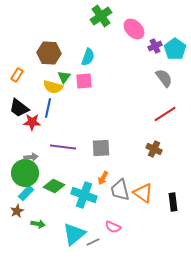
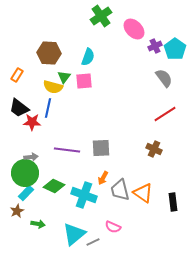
purple line: moved 4 px right, 3 px down
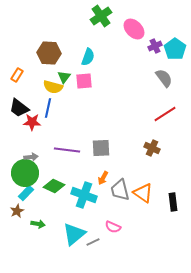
brown cross: moved 2 px left, 1 px up
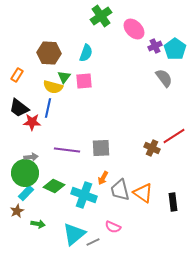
cyan semicircle: moved 2 px left, 4 px up
red line: moved 9 px right, 22 px down
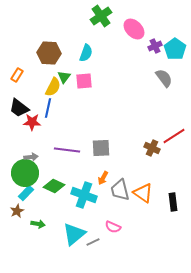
yellow semicircle: rotated 78 degrees counterclockwise
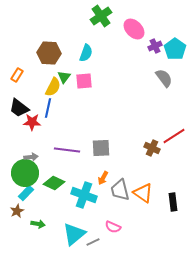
green diamond: moved 3 px up
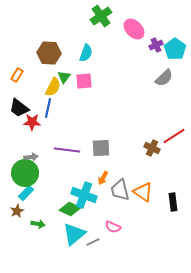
purple cross: moved 1 px right, 1 px up
gray semicircle: rotated 84 degrees clockwise
green diamond: moved 16 px right, 26 px down
orange triangle: moved 1 px up
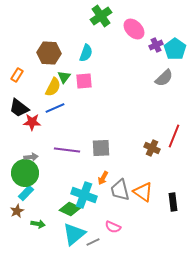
blue line: moved 7 px right; rotated 54 degrees clockwise
red line: rotated 35 degrees counterclockwise
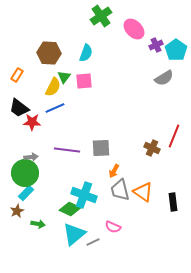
cyan pentagon: moved 1 px right, 1 px down
gray semicircle: rotated 12 degrees clockwise
orange arrow: moved 11 px right, 7 px up
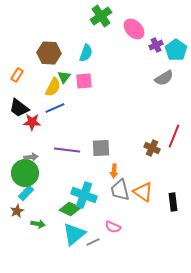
orange arrow: rotated 24 degrees counterclockwise
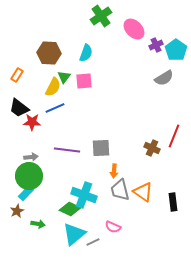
green circle: moved 4 px right, 3 px down
